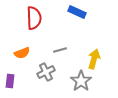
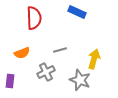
gray star: moved 1 px left, 1 px up; rotated 15 degrees counterclockwise
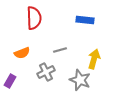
blue rectangle: moved 8 px right, 8 px down; rotated 18 degrees counterclockwise
purple rectangle: rotated 24 degrees clockwise
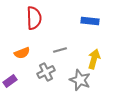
blue rectangle: moved 5 px right, 1 px down
purple rectangle: rotated 24 degrees clockwise
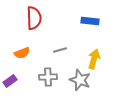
gray cross: moved 2 px right, 5 px down; rotated 24 degrees clockwise
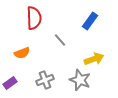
blue rectangle: rotated 60 degrees counterclockwise
gray line: moved 10 px up; rotated 64 degrees clockwise
yellow arrow: rotated 54 degrees clockwise
gray cross: moved 3 px left, 3 px down; rotated 18 degrees counterclockwise
purple rectangle: moved 2 px down
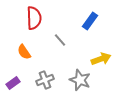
orange semicircle: moved 2 px right, 1 px up; rotated 77 degrees clockwise
yellow arrow: moved 7 px right
purple rectangle: moved 3 px right
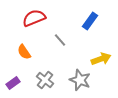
red semicircle: rotated 110 degrees counterclockwise
gray cross: rotated 30 degrees counterclockwise
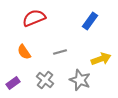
gray line: moved 12 px down; rotated 64 degrees counterclockwise
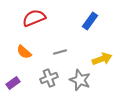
orange semicircle: rotated 14 degrees counterclockwise
yellow arrow: moved 1 px right
gray cross: moved 4 px right, 2 px up; rotated 30 degrees clockwise
